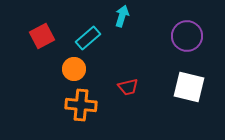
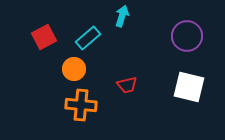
red square: moved 2 px right, 1 px down
red trapezoid: moved 1 px left, 2 px up
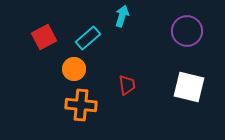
purple circle: moved 5 px up
red trapezoid: rotated 85 degrees counterclockwise
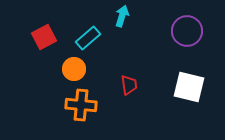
red trapezoid: moved 2 px right
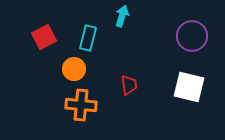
purple circle: moved 5 px right, 5 px down
cyan rectangle: rotated 35 degrees counterclockwise
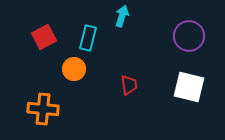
purple circle: moved 3 px left
orange cross: moved 38 px left, 4 px down
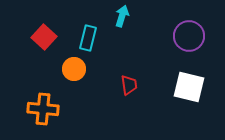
red square: rotated 20 degrees counterclockwise
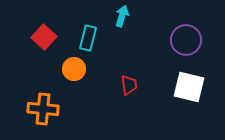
purple circle: moved 3 px left, 4 px down
